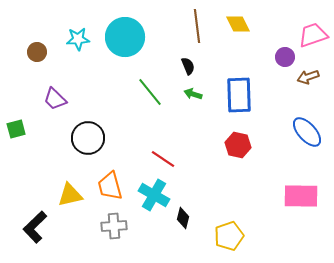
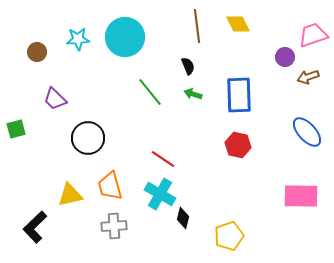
cyan cross: moved 6 px right, 1 px up
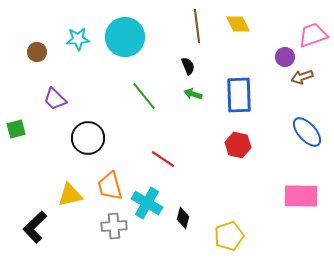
brown arrow: moved 6 px left
green line: moved 6 px left, 4 px down
cyan cross: moved 13 px left, 9 px down
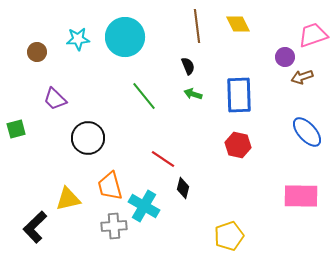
yellow triangle: moved 2 px left, 4 px down
cyan cross: moved 3 px left, 3 px down
black diamond: moved 30 px up
